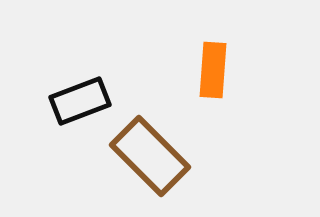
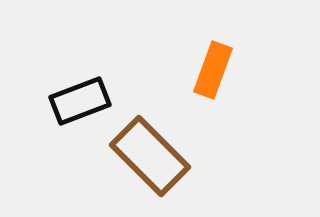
orange rectangle: rotated 16 degrees clockwise
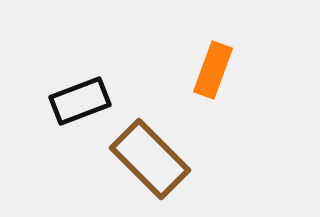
brown rectangle: moved 3 px down
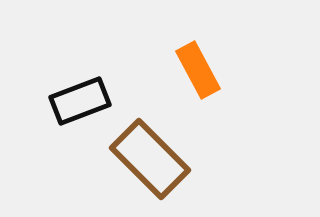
orange rectangle: moved 15 px left; rotated 48 degrees counterclockwise
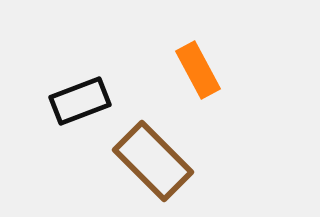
brown rectangle: moved 3 px right, 2 px down
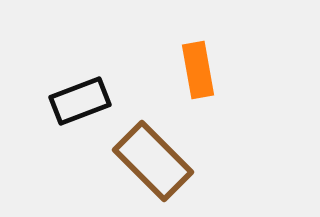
orange rectangle: rotated 18 degrees clockwise
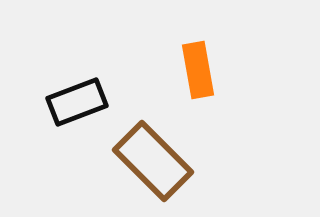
black rectangle: moved 3 px left, 1 px down
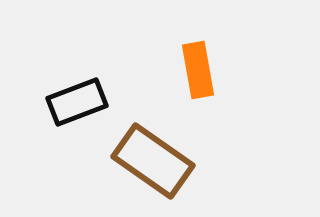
brown rectangle: rotated 10 degrees counterclockwise
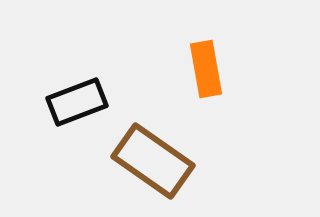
orange rectangle: moved 8 px right, 1 px up
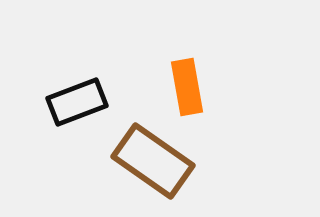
orange rectangle: moved 19 px left, 18 px down
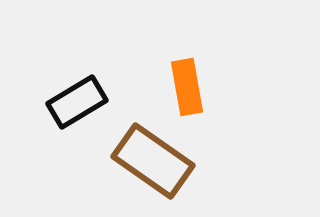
black rectangle: rotated 10 degrees counterclockwise
